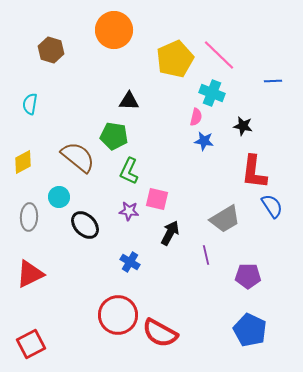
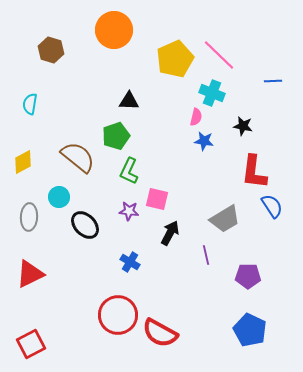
green pentagon: moved 2 px right; rotated 28 degrees counterclockwise
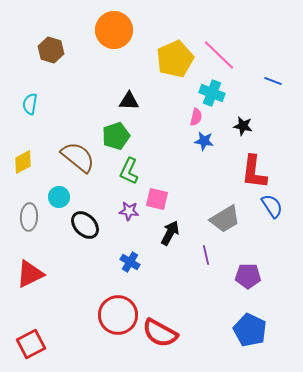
blue line: rotated 24 degrees clockwise
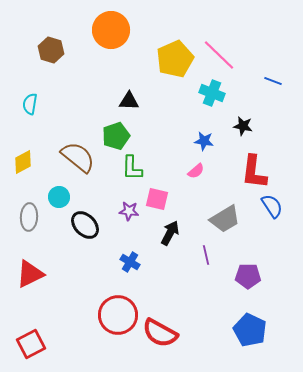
orange circle: moved 3 px left
pink semicircle: moved 54 px down; rotated 36 degrees clockwise
green L-shape: moved 3 px right, 3 px up; rotated 24 degrees counterclockwise
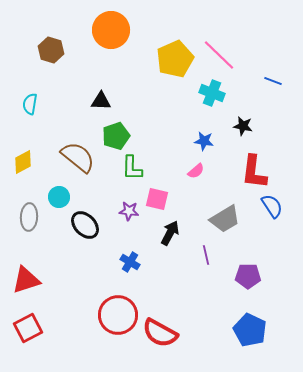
black triangle: moved 28 px left
red triangle: moved 4 px left, 6 px down; rotated 8 degrees clockwise
red square: moved 3 px left, 16 px up
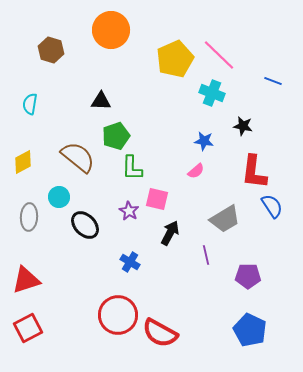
purple star: rotated 24 degrees clockwise
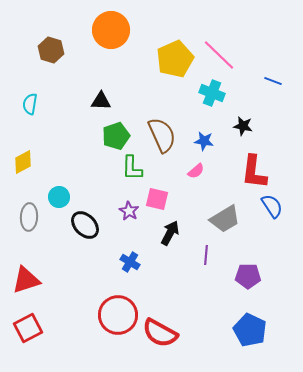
brown semicircle: moved 84 px right, 22 px up; rotated 27 degrees clockwise
purple line: rotated 18 degrees clockwise
